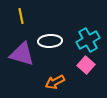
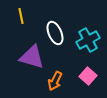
white ellipse: moved 5 px right, 8 px up; rotated 70 degrees clockwise
purple triangle: moved 10 px right, 3 px down
pink square: moved 2 px right, 11 px down
orange arrow: moved 1 px up; rotated 36 degrees counterclockwise
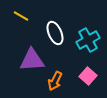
yellow line: rotated 49 degrees counterclockwise
purple triangle: moved 3 px down; rotated 20 degrees counterclockwise
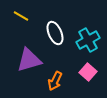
purple triangle: moved 3 px left; rotated 12 degrees counterclockwise
pink square: moved 4 px up
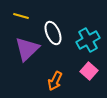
yellow line: rotated 14 degrees counterclockwise
white ellipse: moved 2 px left
purple triangle: moved 2 px left, 11 px up; rotated 28 degrees counterclockwise
pink square: moved 1 px right, 1 px up
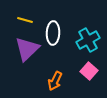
yellow line: moved 4 px right, 4 px down
white ellipse: rotated 25 degrees clockwise
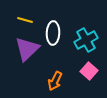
cyan cross: moved 2 px left
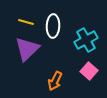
yellow line: moved 1 px right, 2 px down
white ellipse: moved 7 px up
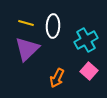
yellow line: moved 1 px down
orange arrow: moved 2 px right, 3 px up
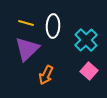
cyan cross: rotated 15 degrees counterclockwise
orange arrow: moved 11 px left, 3 px up
